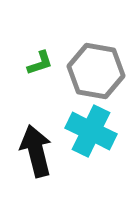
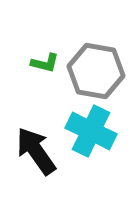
green L-shape: moved 5 px right; rotated 32 degrees clockwise
black arrow: rotated 21 degrees counterclockwise
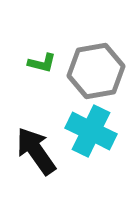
green L-shape: moved 3 px left
gray hexagon: rotated 20 degrees counterclockwise
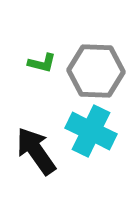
gray hexagon: rotated 12 degrees clockwise
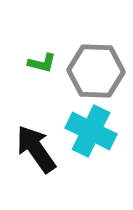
black arrow: moved 2 px up
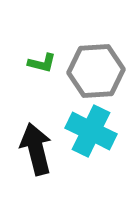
gray hexagon: rotated 6 degrees counterclockwise
black arrow: rotated 21 degrees clockwise
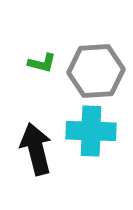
cyan cross: rotated 24 degrees counterclockwise
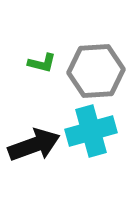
cyan cross: rotated 18 degrees counterclockwise
black arrow: moved 2 px left, 4 px up; rotated 84 degrees clockwise
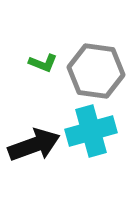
green L-shape: moved 1 px right; rotated 8 degrees clockwise
gray hexagon: rotated 12 degrees clockwise
